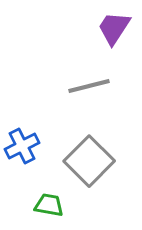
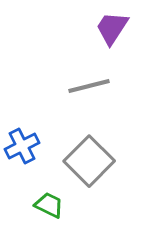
purple trapezoid: moved 2 px left
green trapezoid: rotated 16 degrees clockwise
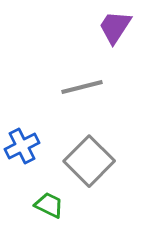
purple trapezoid: moved 3 px right, 1 px up
gray line: moved 7 px left, 1 px down
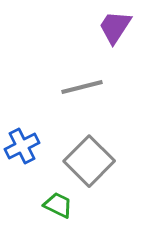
green trapezoid: moved 9 px right
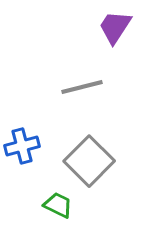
blue cross: rotated 12 degrees clockwise
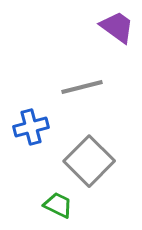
purple trapezoid: moved 2 px right; rotated 93 degrees clockwise
blue cross: moved 9 px right, 19 px up
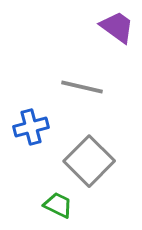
gray line: rotated 27 degrees clockwise
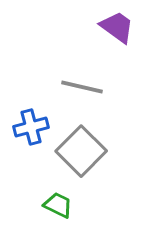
gray square: moved 8 px left, 10 px up
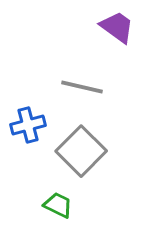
blue cross: moved 3 px left, 2 px up
